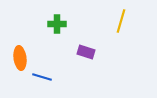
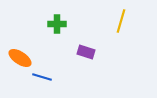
orange ellipse: rotated 50 degrees counterclockwise
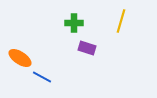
green cross: moved 17 px right, 1 px up
purple rectangle: moved 1 px right, 4 px up
blue line: rotated 12 degrees clockwise
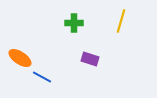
purple rectangle: moved 3 px right, 11 px down
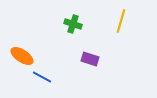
green cross: moved 1 px left, 1 px down; rotated 18 degrees clockwise
orange ellipse: moved 2 px right, 2 px up
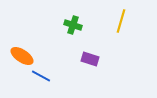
green cross: moved 1 px down
blue line: moved 1 px left, 1 px up
